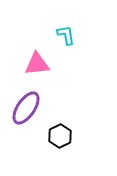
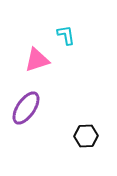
pink triangle: moved 4 px up; rotated 12 degrees counterclockwise
black hexagon: moved 26 px right; rotated 25 degrees clockwise
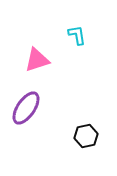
cyan L-shape: moved 11 px right
black hexagon: rotated 10 degrees counterclockwise
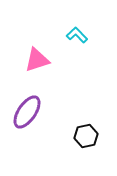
cyan L-shape: rotated 35 degrees counterclockwise
purple ellipse: moved 1 px right, 4 px down
